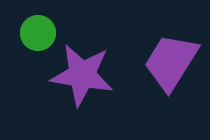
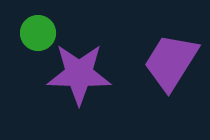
purple star: moved 3 px left, 1 px up; rotated 8 degrees counterclockwise
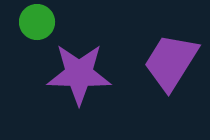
green circle: moved 1 px left, 11 px up
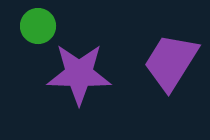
green circle: moved 1 px right, 4 px down
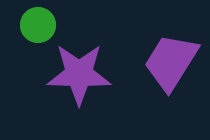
green circle: moved 1 px up
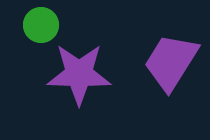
green circle: moved 3 px right
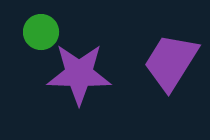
green circle: moved 7 px down
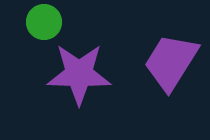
green circle: moved 3 px right, 10 px up
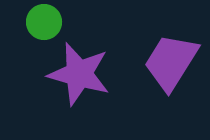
purple star: rotated 14 degrees clockwise
